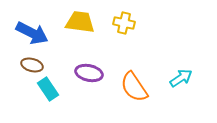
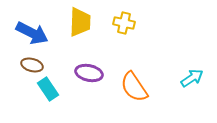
yellow trapezoid: rotated 84 degrees clockwise
cyan arrow: moved 11 px right
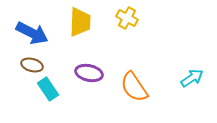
yellow cross: moved 3 px right, 5 px up; rotated 15 degrees clockwise
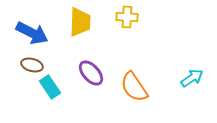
yellow cross: moved 1 px up; rotated 25 degrees counterclockwise
purple ellipse: moved 2 px right; rotated 36 degrees clockwise
cyan rectangle: moved 2 px right, 2 px up
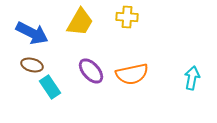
yellow trapezoid: rotated 28 degrees clockwise
purple ellipse: moved 2 px up
cyan arrow: rotated 45 degrees counterclockwise
orange semicircle: moved 2 px left, 13 px up; rotated 68 degrees counterclockwise
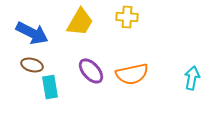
cyan rectangle: rotated 25 degrees clockwise
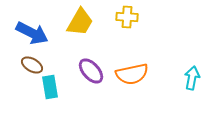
brown ellipse: rotated 15 degrees clockwise
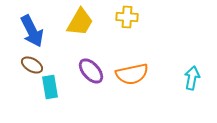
blue arrow: moved 2 px up; rotated 36 degrees clockwise
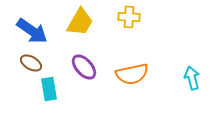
yellow cross: moved 2 px right
blue arrow: rotated 28 degrees counterclockwise
brown ellipse: moved 1 px left, 2 px up
purple ellipse: moved 7 px left, 4 px up
cyan arrow: rotated 25 degrees counterclockwise
cyan rectangle: moved 1 px left, 2 px down
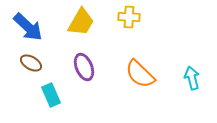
yellow trapezoid: moved 1 px right
blue arrow: moved 4 px left, 4 px up; rotated 8 degrees clockwise
purple ellipse: rotated 20 degrees clockwise
orange semicircle: moved 8 px right; rotated 56 degrees clockwise
cyan rectangle: moved 2 px right, 6 px down; rotated 15 degrees counterclockwise
